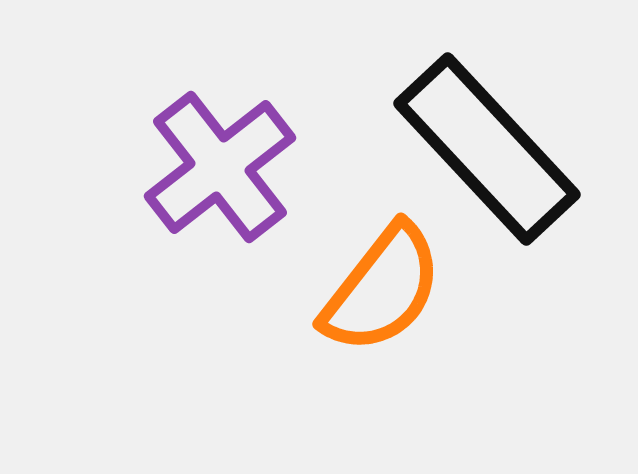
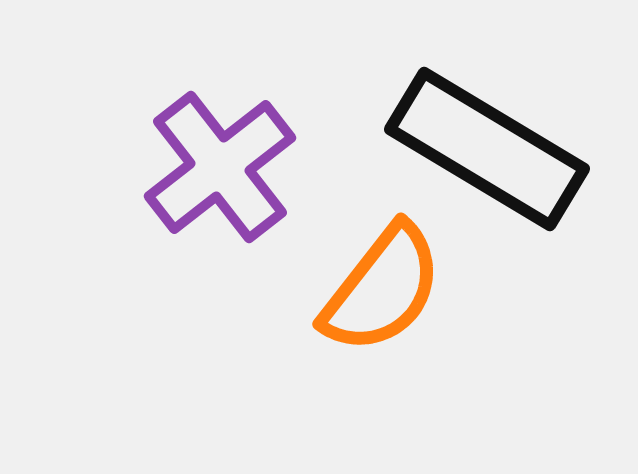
black rectangle: rotated 16 degrees counterclockwise
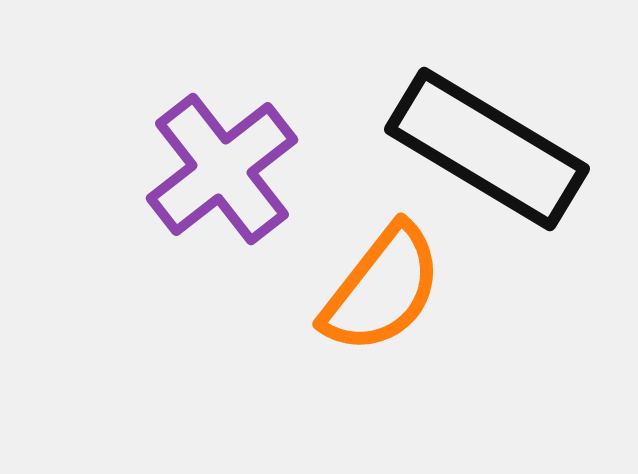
purple cross: moved 2 px right, 2 px down
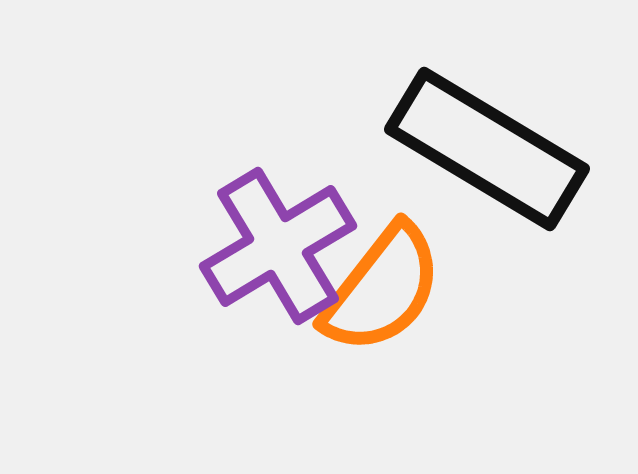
purple cross: moved 56 px right, 77 px down; rotated 7 degrees clockwise
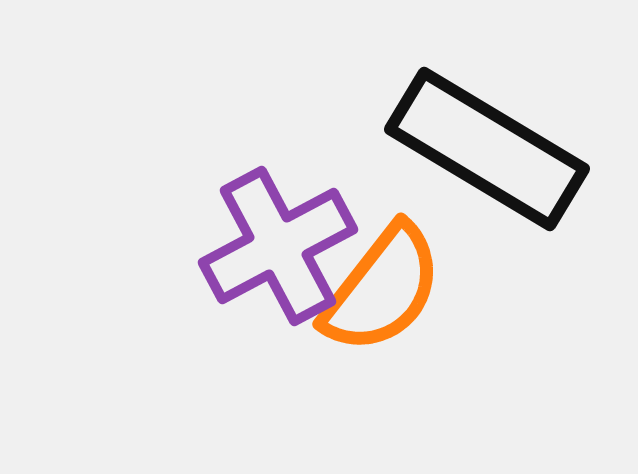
purple cross: rotated 3 degrees clockwise
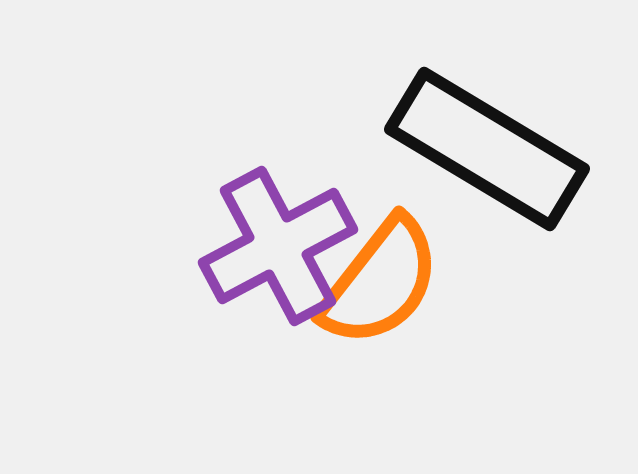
orange semicircle: moved 2 px left, 7 px up
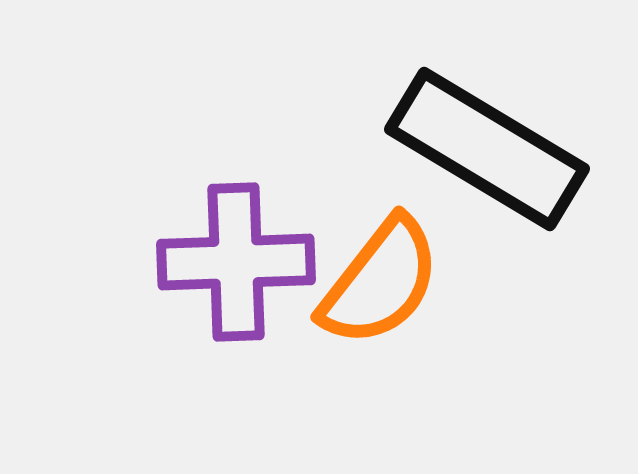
purple cross: moved 42 px left, 16 px down; rotated 26 degrees clockwise
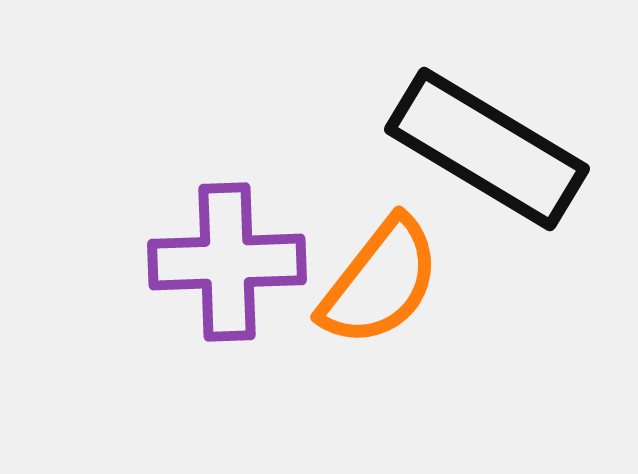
purple cross: moved 9 px left
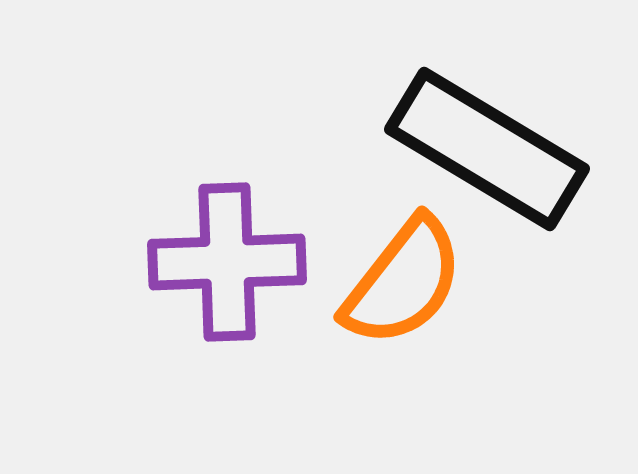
orange semicircle: moved 23 px right
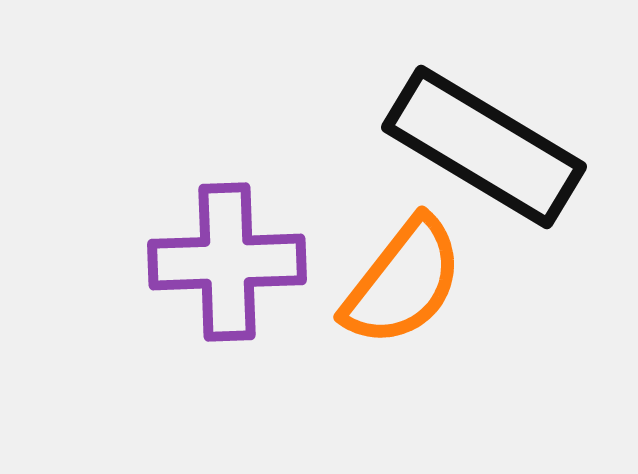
black rectangle: moved 3 px left, 2 px up
